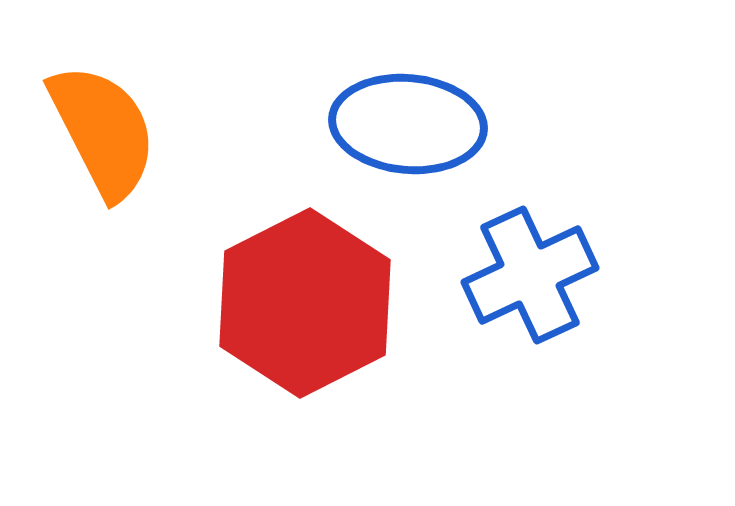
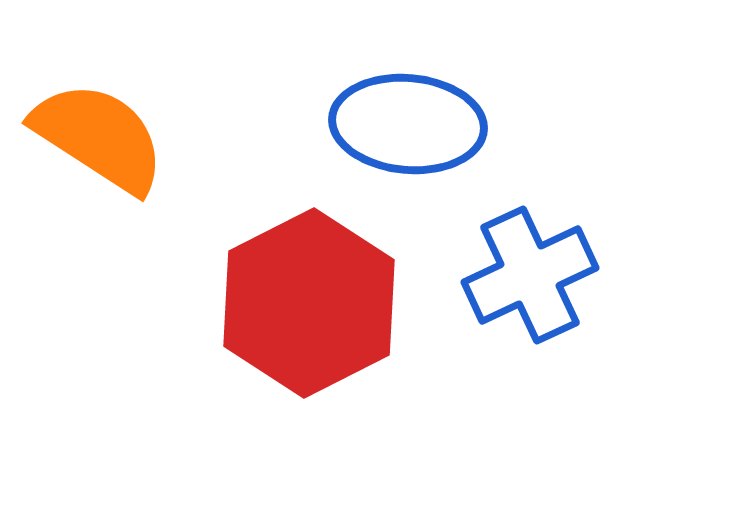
orange semicircle: moved 4 px left, 6 px down; rotated 30 degrees counterclockwise
red hexagon: moved 4 px right
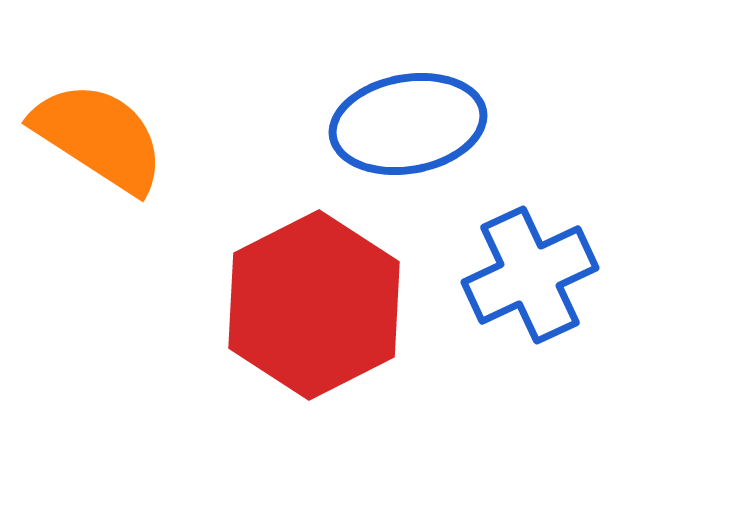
blue ellipse: rotated 15 degrees counterclockwise
red hexagon: moved 5 px right, 2 px down
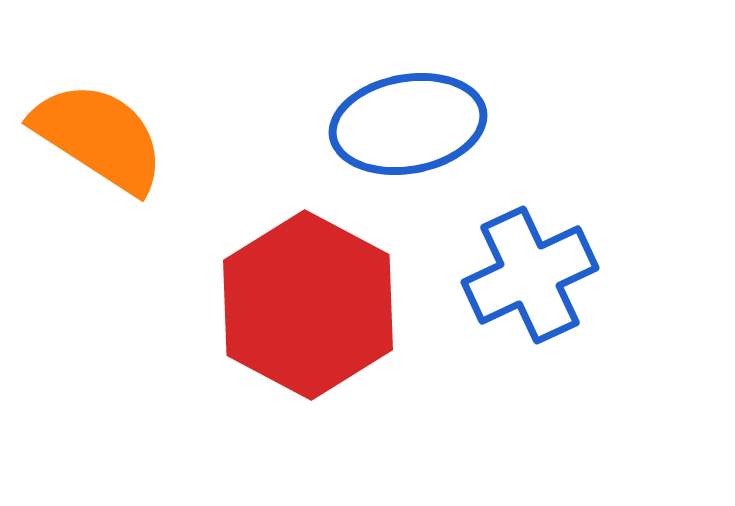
red hexagon: moved 6 px left; rotated 5 degrees counterclockwise
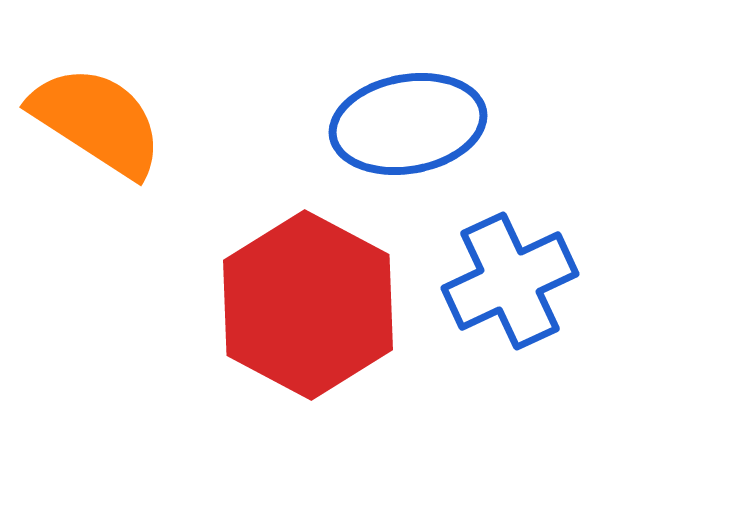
orange semicircle: moved 2 px left, 16 px up
blue cross: moved 20 px left, 6 px down
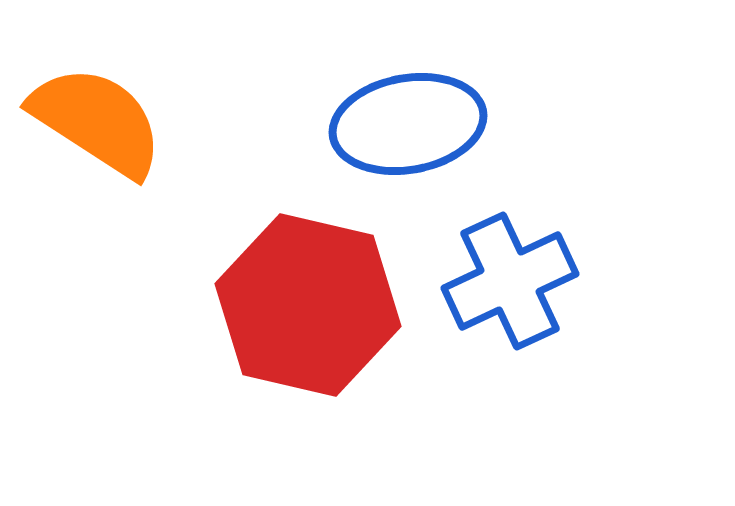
red hexagon: rotated 15 degrees counterclockwise
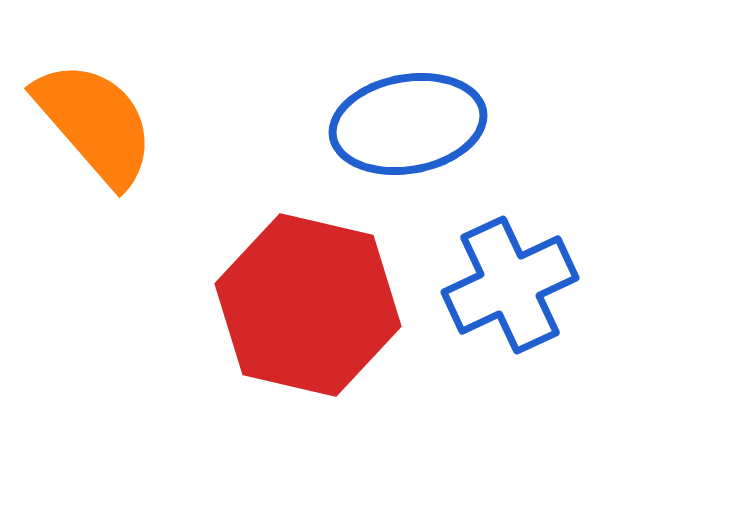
orange semicircle: moved 2 px left, 2 px down; rotated 16 degrees clockwise
blue cross: moved 4 px down
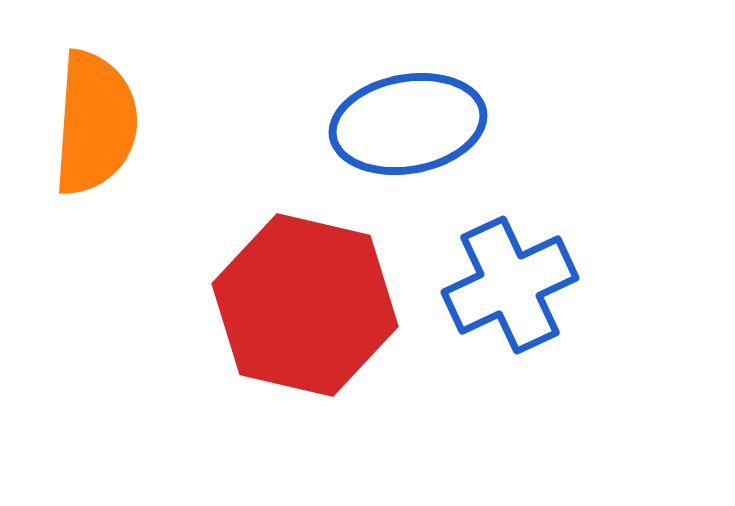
orange semicircle: rotated 45 degrees clockwise
red hexagon: moved 3 px left
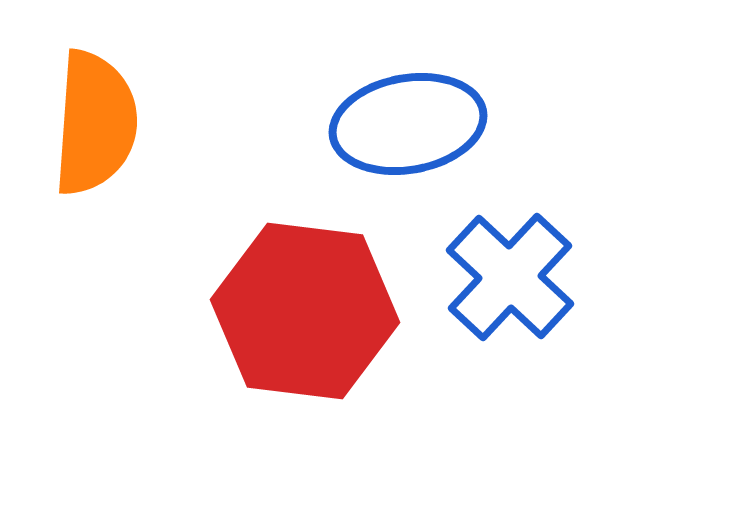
blue cross: moved 8 px up; rotated 22 degrees counterclockwise
red hexagon: moved 6 px down; rotated 6 degrees counterclockwise
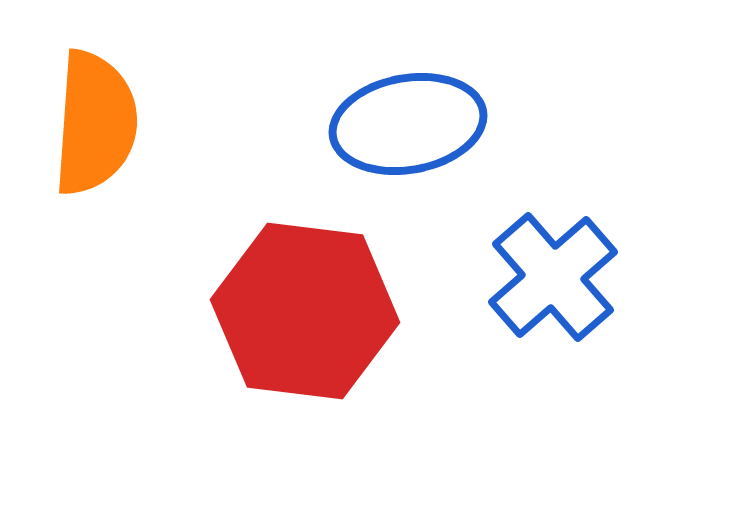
blue cross: moved 43 px right; rotated 6 degrees clockwise
